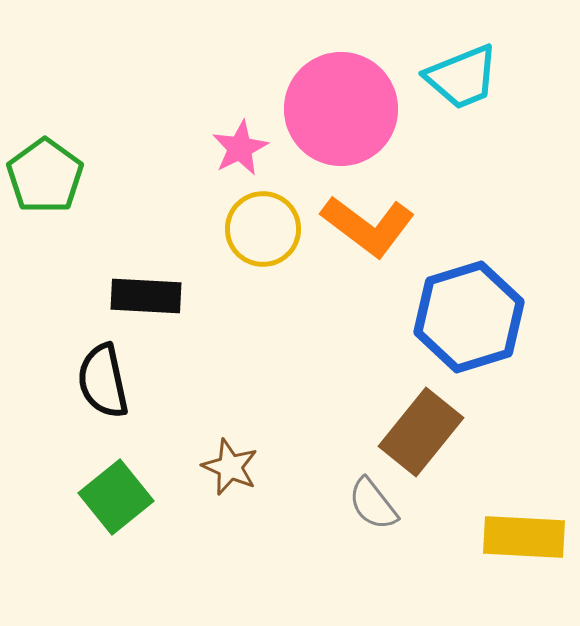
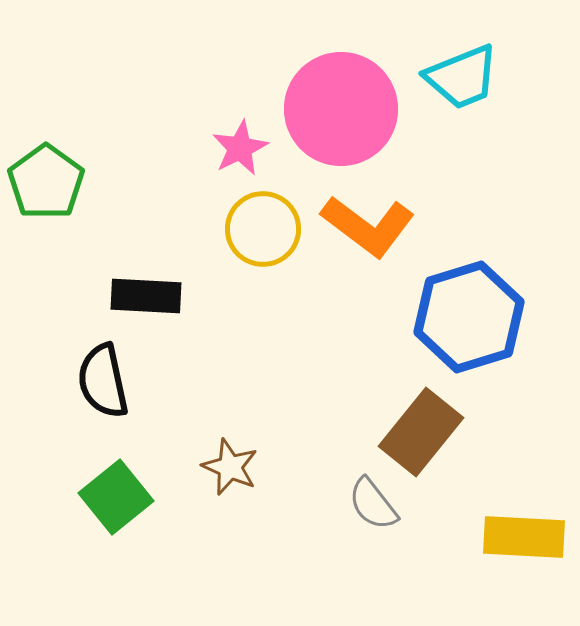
green pentagon: moved 1 px right, 6 px down
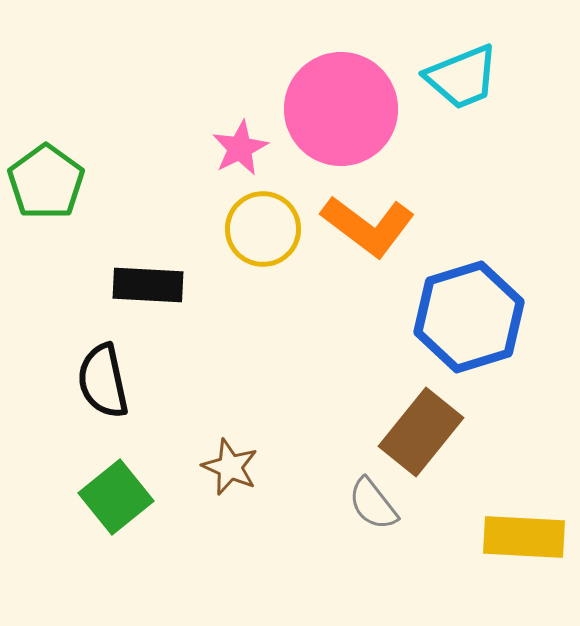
black rectangle: moved 2 px right, 11 px up
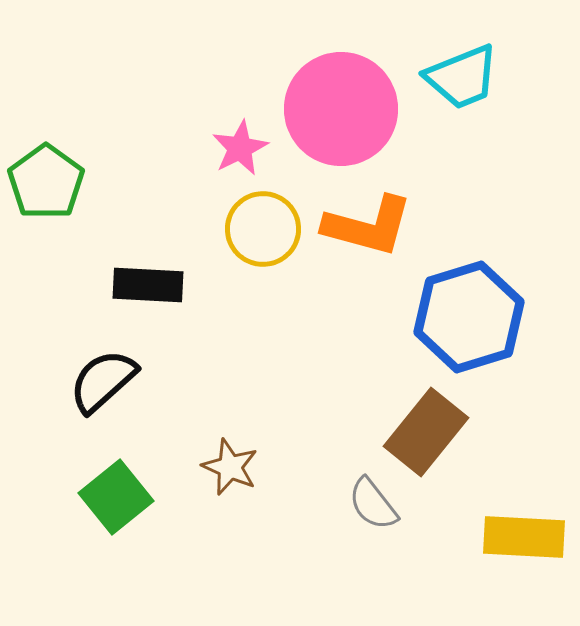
orange L-shape: rotated 22 degrees counterclockwise
black semicircle: rotated 60 degrees clockwise
brown rectangle: moved 5 px right
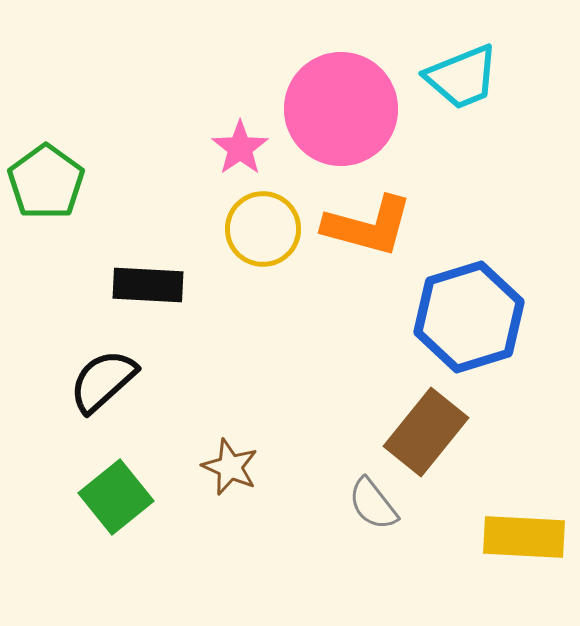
pink star: rotated 8 degrees counterclockwise
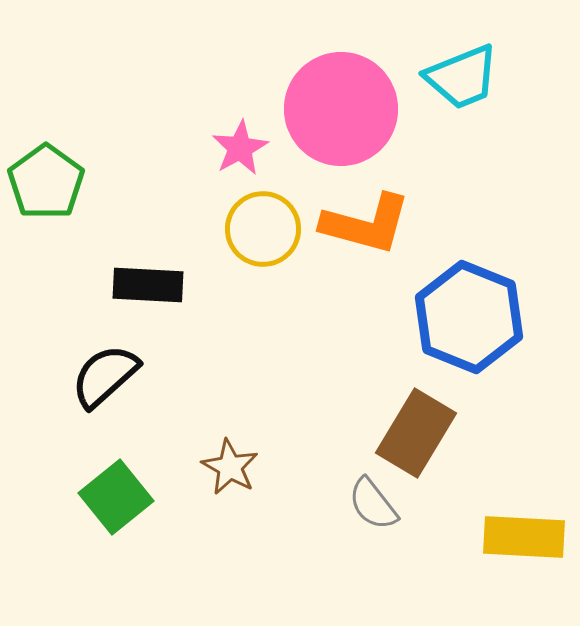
pink star: rotated 6 degrees clockwise
orange L-shape: moved 2 px left, 2 px up
blue hexagon: rotated 21 degrees counterclockwise
black semicircle: moved 2 px right, 5 px up
brown rectangle: moved 10 px left, 1 px down; rotated 8 degrees counterclockwise
brown star: rotated 6 degrees clockwise
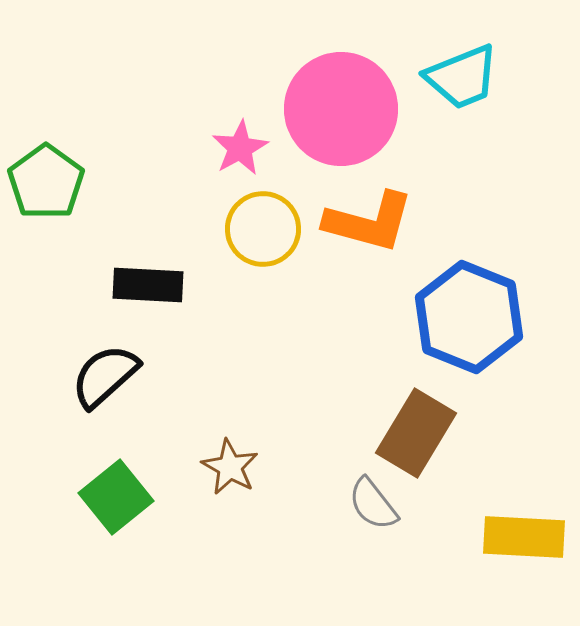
orange L-shape: moved 3 px right, 2 px up
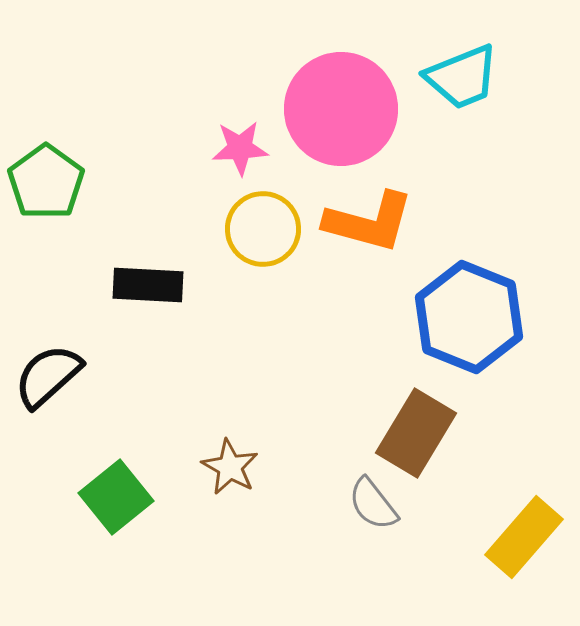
pink star: rotated 26 degrees clockwise
black semicircle: moved 57 px left
yellow rectangle: rotated 52 degrees counterclockwise
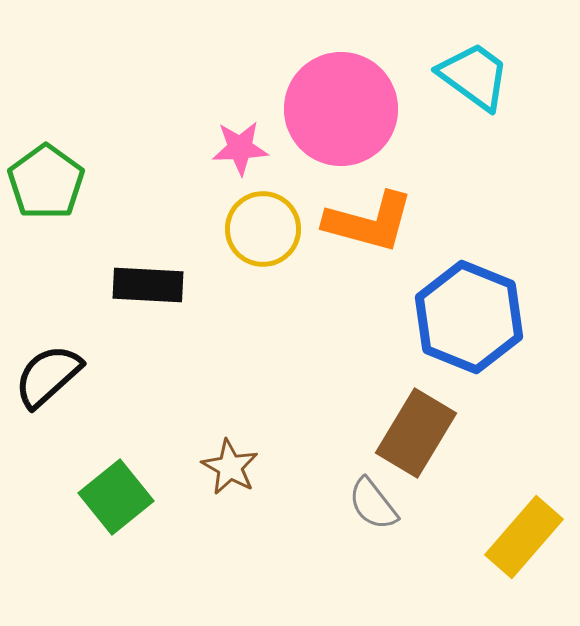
cyan trapezoid: moved 12 px right, 1 px up; rotated 122 degrees counterclockwise
